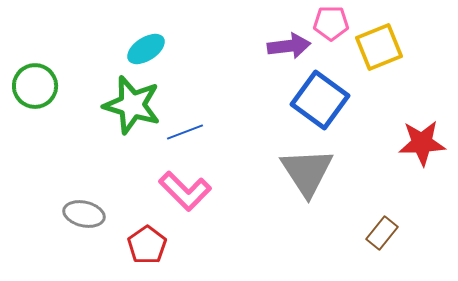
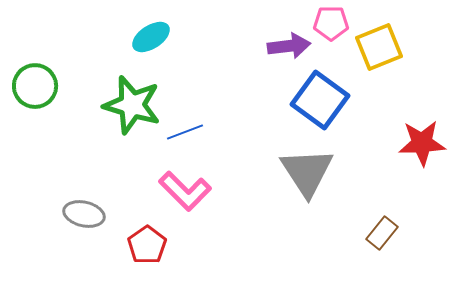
cyan ellipse: moved 5 px right, 12 px up
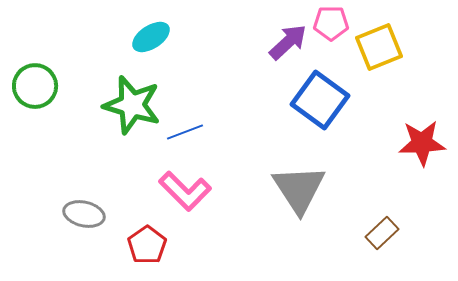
purple arrow: moved 1 px left, 4 px up; rotated 36 degrees counterclockwise
gray triangle: moved 8 px left, 17 px down
brown rectangle: rotated 8 degrees clockwise
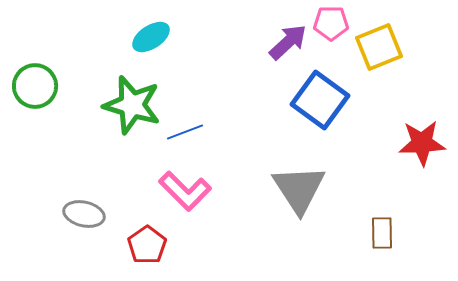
brown rectangle: rotated 48 degrees counterclockwise
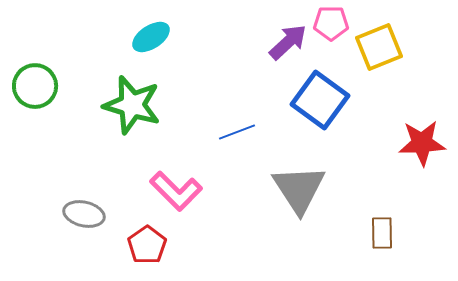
blue line: moved 52 px right
pink L-shape: moved 9 px left
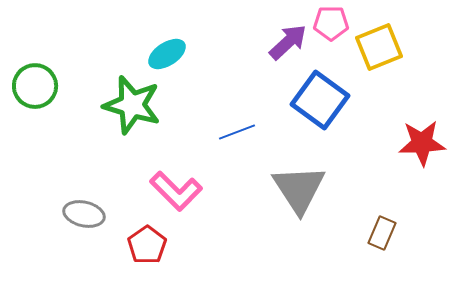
cyan ellipse: moved 16 px right, 17 px down
brown rectangle: rotated 24 degrees clockwise
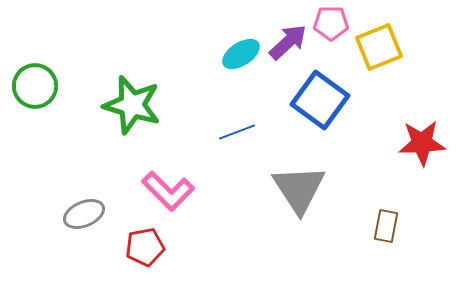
cyan ellipse: moved 74 px right
pink L-shape: moved 8 px left
gray ellipse: rotated 36 degrees counterclockwise
brown rectangle: moved 4 px right, 7 px up; rotated 12 degrees counterclockwise
red pentagon: moved 2 px left, 2 px down; rotated 24 degrees clockwise
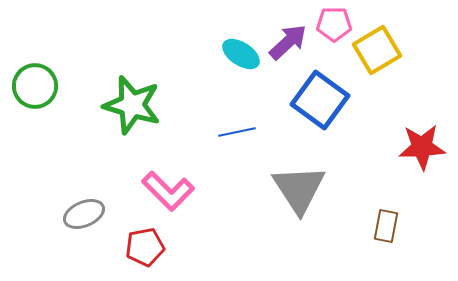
pink pentagon: moved 3 px right, 1 px down
yellow square: moved 2 px left, 3 px down; rotated 9 degrees counterclockwise
cyan ellipse: rotated 66 degrees clockwise
blue line: rotated 9 degrees clockwise
red star: moved 4 px down
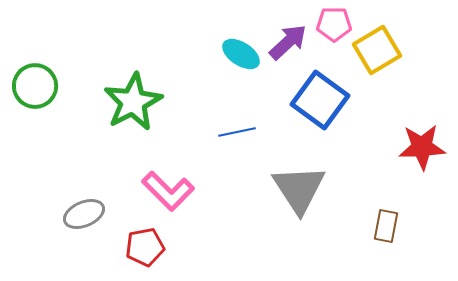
green star: moved 1 px right, 3 px up; rotated 28 degrees clockwise
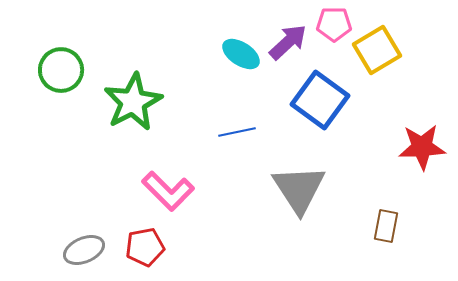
green circle: moved 26 px right, 16 px up
gray ellipse: moved 36 px down
